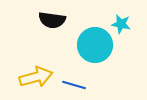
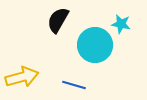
black semicircle: moved 6 px right; rotated 112 degrees clockwise
yellow arrow: moved 14 px left
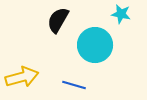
cyan star: moved 10 px up
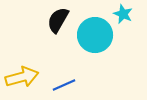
cyan star: moved 2 px right; rotated 12 degrees clockwise
cyan circle: moved 10 px up
blue line: moved 10 px left; rotated 40 degrees counterclockwise
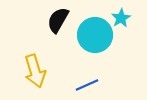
cyan star: moved 2 px left, 4 px down; rotated 18 degrees clockwise
yellow arrow: moved 13 px right, 6 px up; rotated 88 degrees clockwise
blue line: moved 23 px right
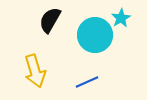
black semicircle: moved 8 px left
blue line: moved 3 px up
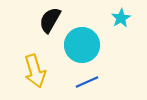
cyan circle: moved 13 px left, 10 px down
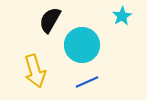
cyan star: moved 1 px right, 2 px up
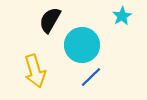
blue line: moved 4 px right, 5 px up; rotated 20 degrees counterclockwise
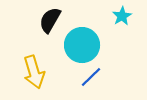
yellow arrow: moved 1 px left, 1 px down
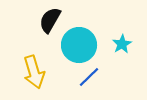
cyan star: moved 28 px down
cyan circle: moved 3 px left
blue line: moved 2 px left
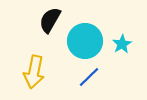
cyan circle: moved 6 px right, 4 px up
yellow arrow: rotated 28 degrees clockwise
